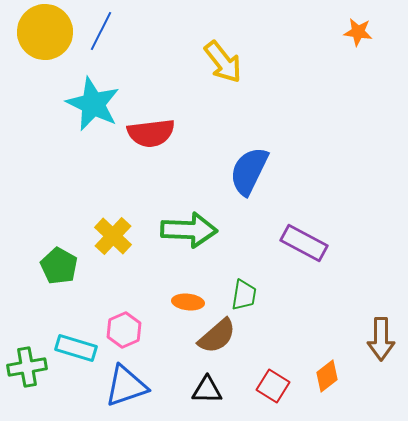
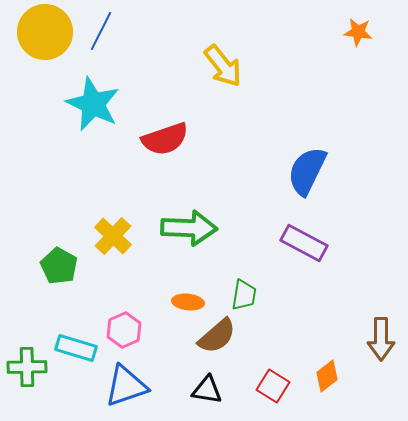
yellow arrow: moved 4 px down
red semicircle: moved 14 px right, 6 px down; rotated 12 degrees counterclockwise
blue semicircle: moved 58 px right
green arrow: moved 2 px up
green cross: rotated 9 degrees clockwise
black triangle: rotated 8 degrees clockwise
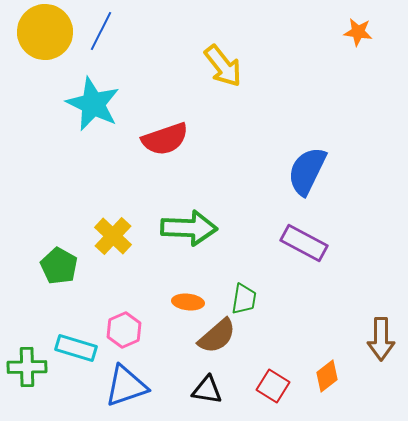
green trapezoid: moved 4 px down
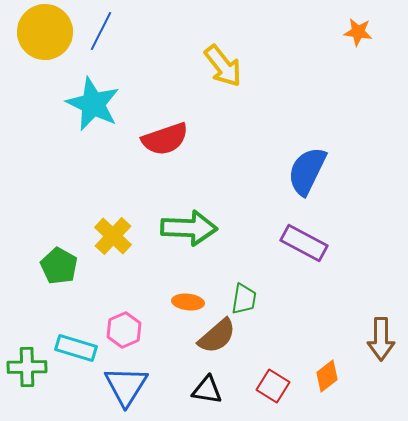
blue triangle: rotated 39 degrees counterclockwise
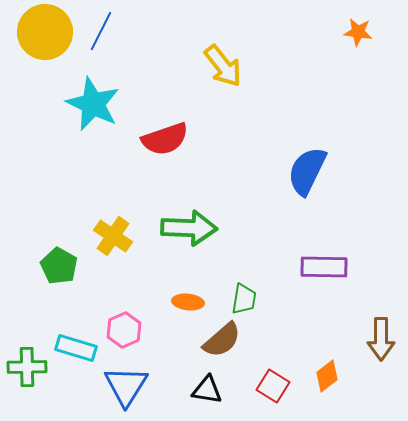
yellow cross: rotated 9 degrees counterclockwise
purple rectangle: moved 20 px right, 24 px down; rotated 27 degrees counterclockwise
brown semicircle: moved 5 px right, 4 px down
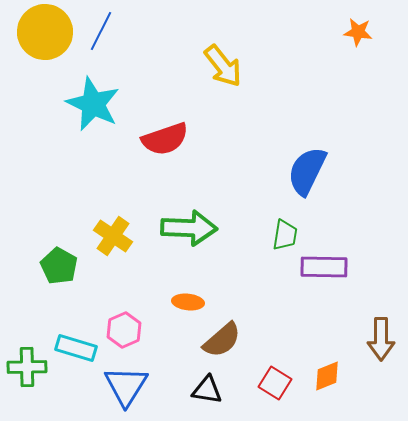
green trapezoid: moved 41 px right, 64 px up
orange diamond: rotated 16 degrees clockwise
red square: moved 2 px right, 3 px up
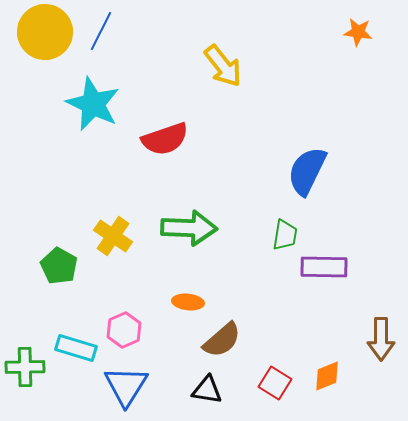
green cross: moved 2 px left
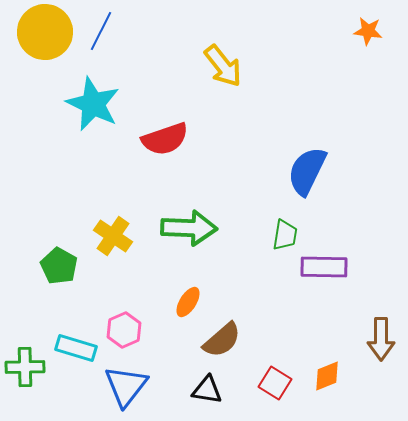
orange star: moved 10 px right, 1 px up
orange ellipse: rotated 64 degrees counterclockwise
blue triangle: rotated 6 degrees clockwise
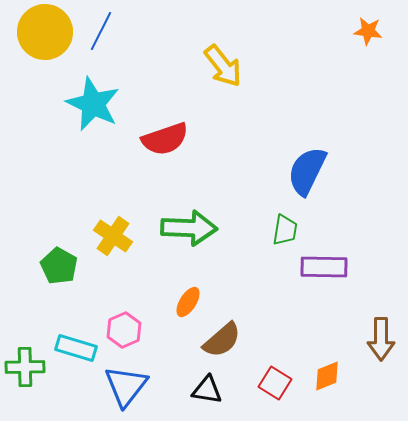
green trapezoid: moved 5 px up
